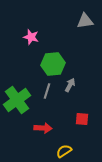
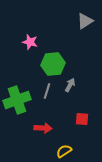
gray triangle: rotated 24 degrees counterclockwise
pink star: moved 1 px left, 5 px down
green cross: rotated 16 degrees clockwise
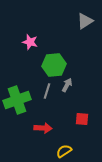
green hexagon: moved 1 px right, 1 px down
gray arrow: moved 3 px left
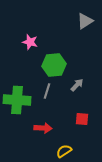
gray arrow: moved 10 px right; rotated 16 degrees clockwise
green cross: rotated 24 degrees clockwise
